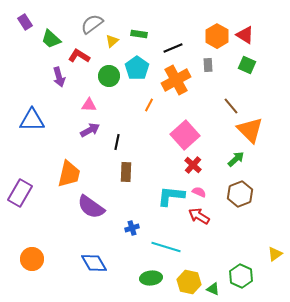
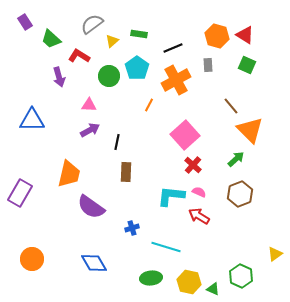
orange hexagon at (217, 36): rotated 15 degrees counterclockwise
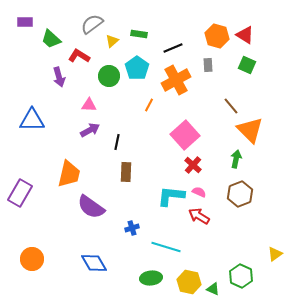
purple rectangle at (25, 22): rotated 56 degrees counterclockwise
green arrow at (236, 159): rotated 36 degrees counterclockwise
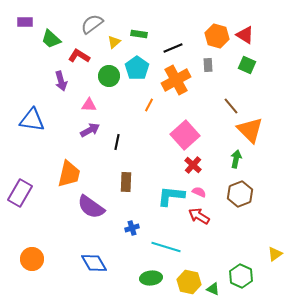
yellow triangle at (112, 41): moved 2 px right, 1 px down
purple arrow at (59, 77): moved 2 px right, 4 px down
blue triangle at (32, 120): rotated 8 degrees clockwise
brown rectangle at (126, 172): moved 10 px down
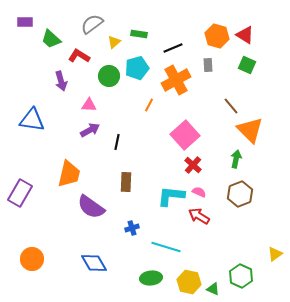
cyan pentagon at (137, 68): rotated 20 degrees clockwise
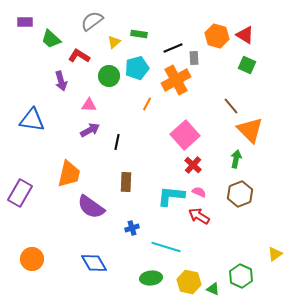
gray semicircle at (92, 24): moved 3 px up
gray rectangle at (208, 65): moved 14 px left, 7 px up
orange line at (149, 105): moved 2 px left, 1 px up
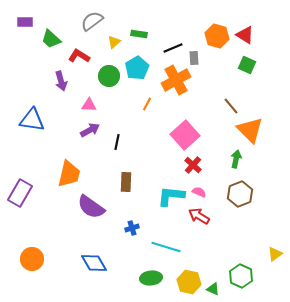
cyan pentagon at (137, 68): rotated 15 degrees counterclockwise
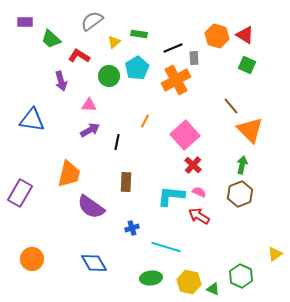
orange line at (147, 104): moved 2 px left, 17 px down
green arrow at (236, 159): moved 6 px right, 6 px down
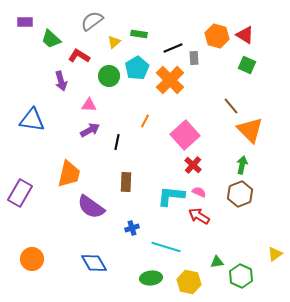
orange cross at (176, 80): moved 6 px left; rotated 16 degrees counterclockwise
green triangle at (213, 289): moved 4 px right, 27 px up; rotated 32 degrees counterclockwise
